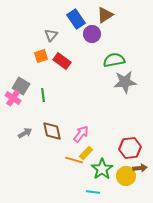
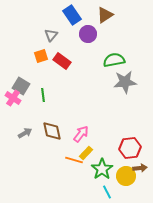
blue rectangle: moved 4 px left, 4 px up
purple circle: moved 4 px left
cyan line: moved 14 px right; rotated 56 degrees clockwise
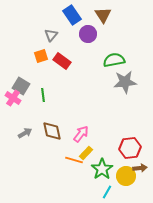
brown triangle: moved 2 px left; rotated 30 degrees counterclockwise
cyan line: rotated 56 degrees clockwise
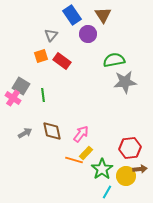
brown arrow: moved 1 px down
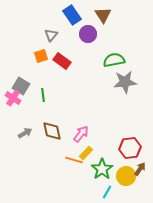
brown arrow: rotated 48 degrees counterclockwise
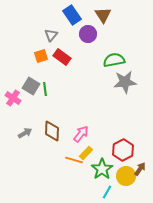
red rectangle: moved 4 px up
gray square: moved 10 px right
green line: moved 2 px right, 6 px up
brown diamond: rotated 15 degrees clockwise
red hexagon: moved 7 px left, 2 px down; rotated 20 degrees counterclockwise
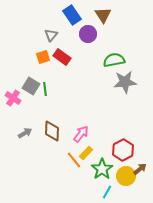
orange square: moved 2 px right, 1 px down
orange line: rotated 36 degrees clockwise
brown arrow: rotated 16 degrees clockwise
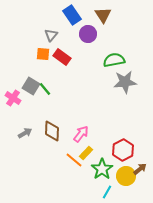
orange square: moved 3 px up; rotated 24 degrees clockwise
green line: rotated 32 degrees counterclockwise
orange line: rotated 12 degrees counterclockwise
